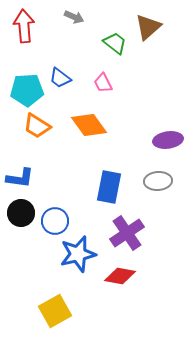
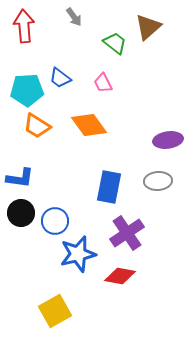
gray arrow: rotated 30 degrees clockwise
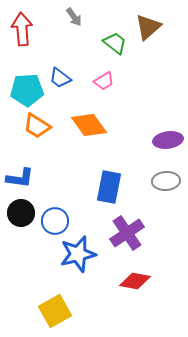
red arrow: moved 2 px left, 3 px down
pink trapezoid: moved 1 px right, 2 px up; rotated 95 degrees counterclockwise
gray ellipse: moved 8 px right
red diamond: moved 15 px right, 5 px down
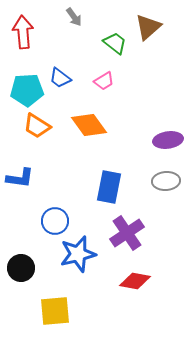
red arrow: moved 1 px right, 3 px down
black circle: moved 55 px down
yellow square: rotated 24 degrees clockwise
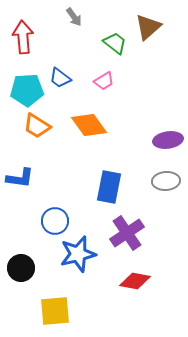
red arrow: moved 5 px down
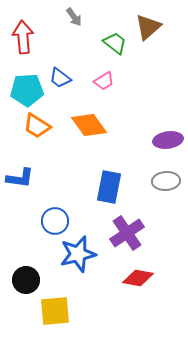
black circle: moved 5 px right, 12 px down
red diamond: moved 3 px right, 3 px up
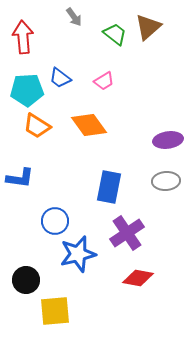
green trapezoid: moved 9 px up
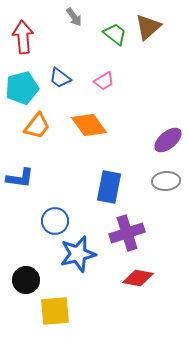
cyan pentagon: moved 5 px left, 2 px up; rotated 12 degrees counterclockwise
orange trapezoid: rotated 84 degrees counterclockwise
purple ellipse: rotated 32 degrees counterclockwise
purple cross: rotated 16 degrees clockwise
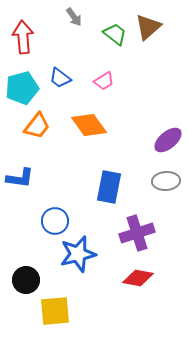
purple cross: moved 10 px right
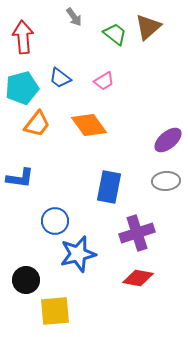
orange trapezoid: moved 2 px up
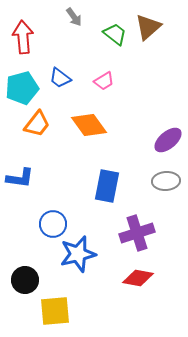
blue rectangle: moved 2 px left, 1 px up
blue circle: moved 2 px left, 3 px down
black circle: moved 1 px left
